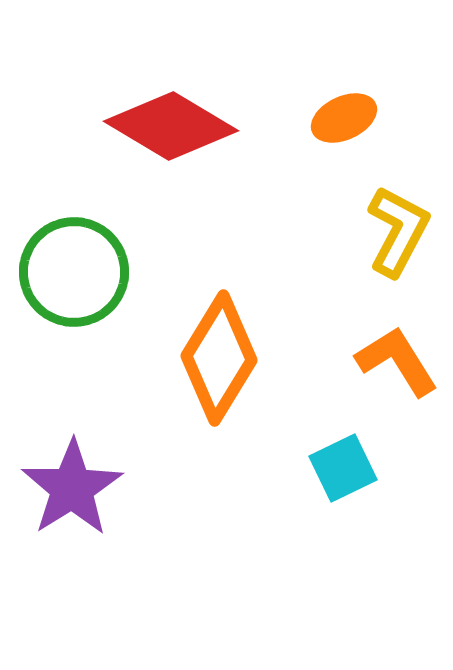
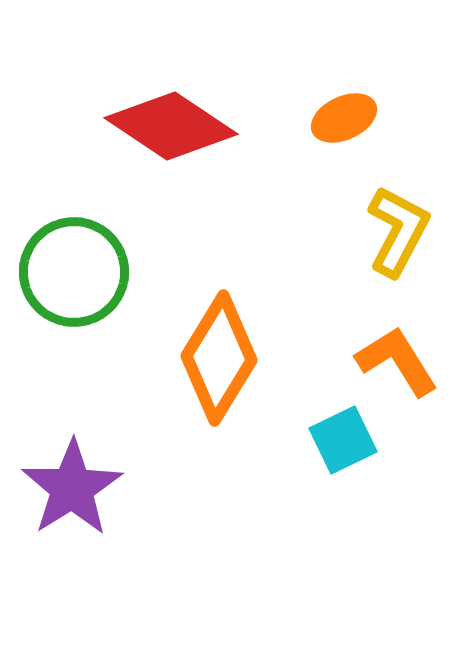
red diamond: rotated 3 degrees clockwise
cyan square: moved 28 px up
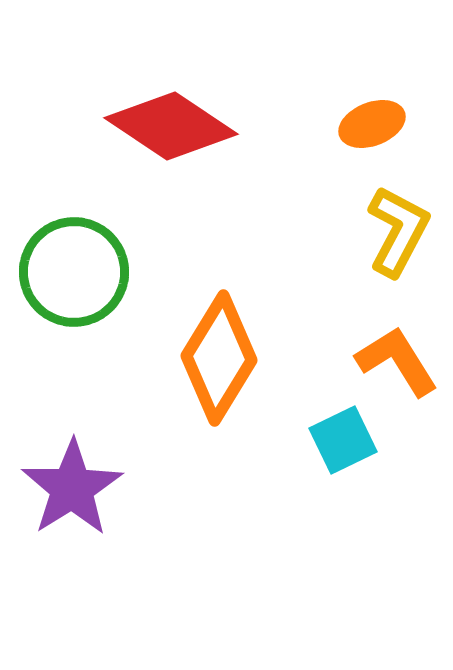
orange ellipse: moved 28 px right, 6 px down; rotated 4 degrees clockwise
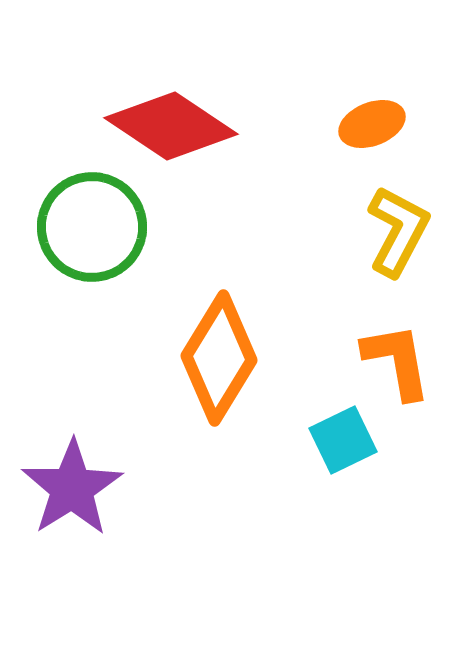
green circle: moved 18 px right, 45 px up
orange L-shape: rotated 22 degrees clockwise
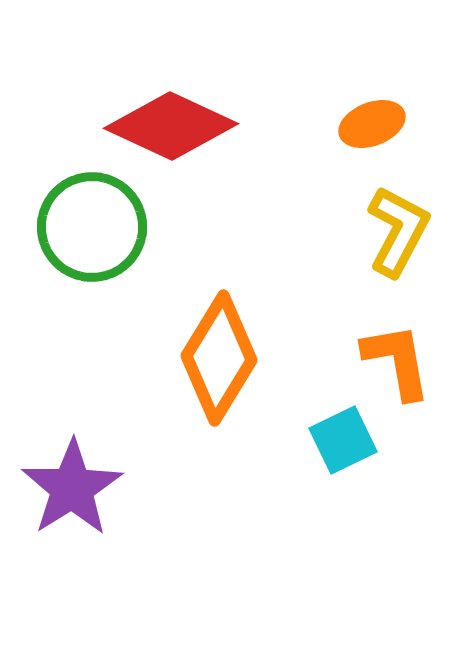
red diamond: rotated 9 degrees counterclockwise
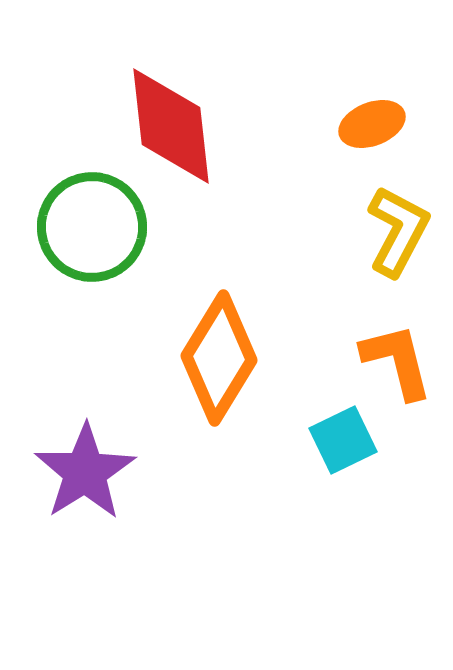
red diamond: rotated 59 degrees clockwise
orange L-shape: rotated 4 degrees counterclockwise
purple star: moved 13 px right, 16 px up
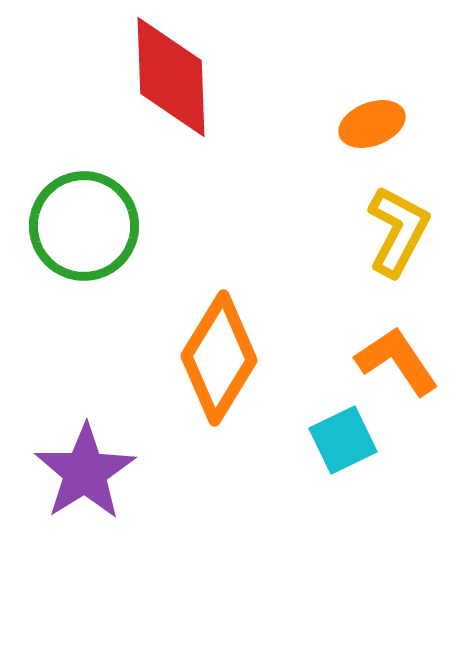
red diamond: moved 49 px up; rotated 4 degrees clockwise
green circle: moved 8 px left, 1 px up
orange L-shape: rotated 20 degrees counterclockwise
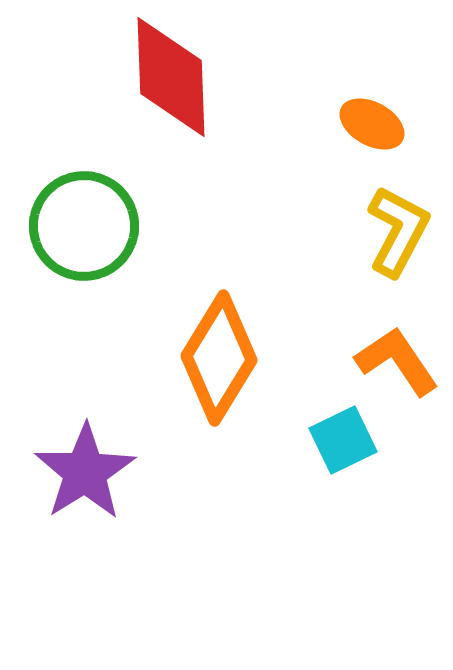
orange ellipse: rotated 50 degrees clockwise
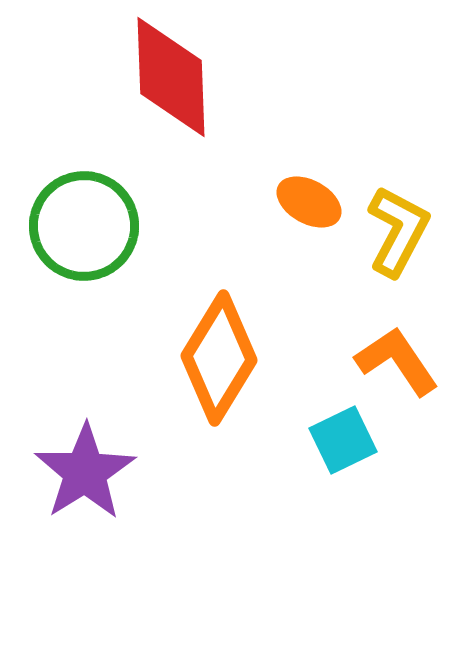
orange ellipse: moved 63 px left, 78 px down
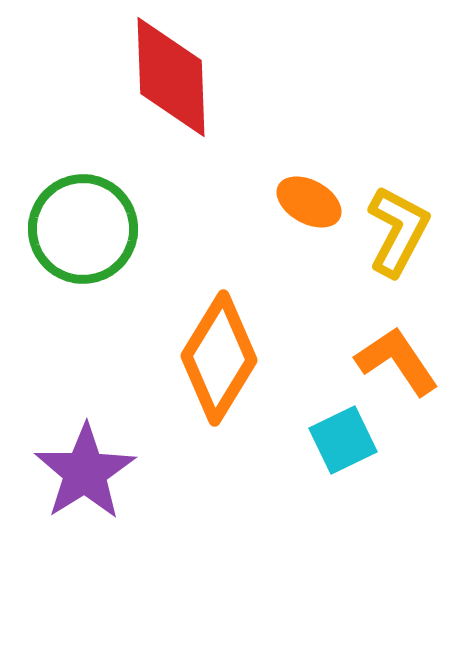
green circle: moved 1 px left, 3 px down
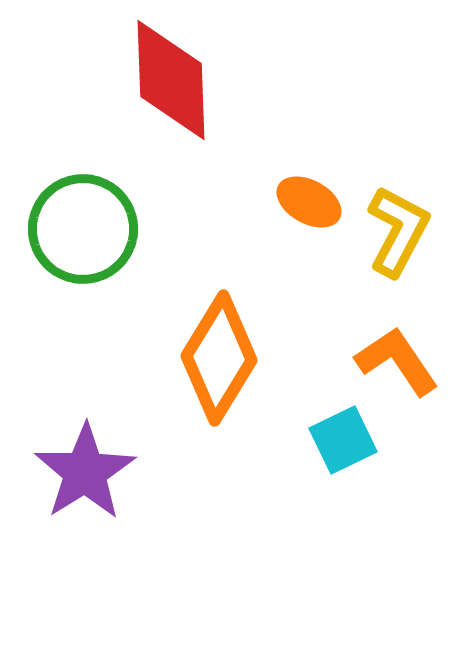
red diamond: moved 3 px down
